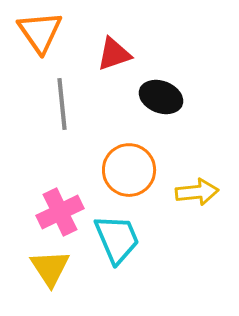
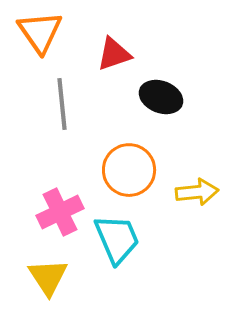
yellow triangle: moved 2 px left, 9 px down
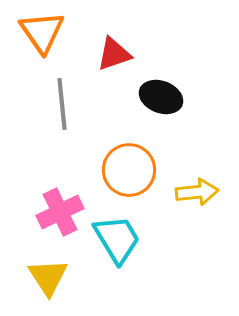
orange triangle: moved 2 px right
cyan trapezoid: rotated 8 degrees counterclockwise
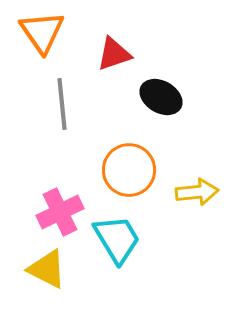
black ellipse: rotated 9 degrees clockwise
yellow triangle: moved 1 px left, 8 px up; rotated 30 degrees counterclockwise
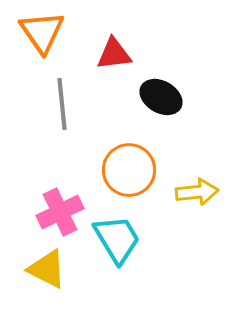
red triangle: rotated 12 degrees clockwise
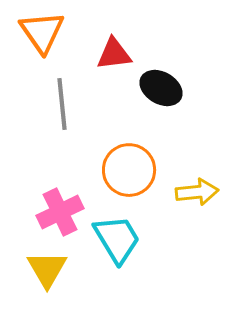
black ellipse: moved 9 px up
yellow triangle: rotated 33 degrees clockwise
